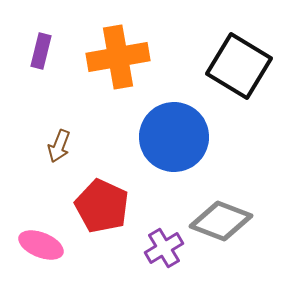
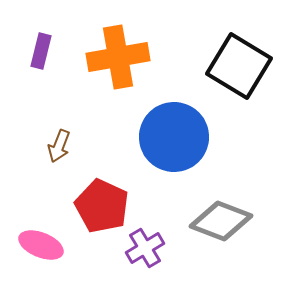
purple cross: moved 19 px left
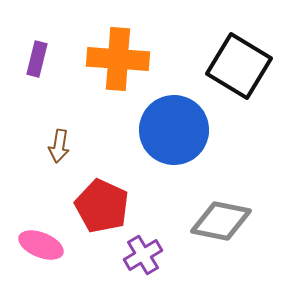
purple rectangle: moved 4 px left, 8 px down
orange cross: moved 2 px down; rotated 14 degrees clockwise
blue circle: moved 7 px up
brown arrow: rotated 12 degrees counterclockwise
gray diamond: rotated 10 degrees counterclockwise
purple cross: moved 2 px left, 7 px down
